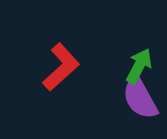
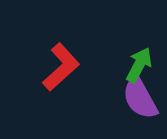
green arrow: moved 1 px up
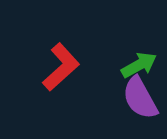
green arrow: rotated 33 degrees clockwise
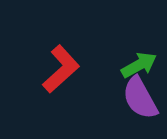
red L-shape: moved 2 px down
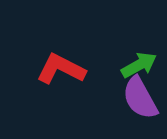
red L-shape: rotated 111 degrees counterclockwise
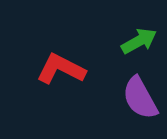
green arrow: moved 24 px up
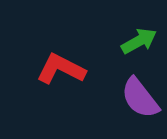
purple semicircle: rotated 9 degrees counterclockwise
